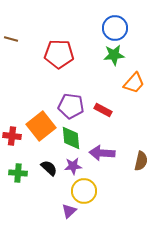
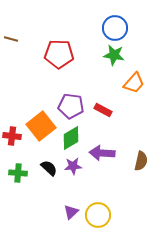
green star: rotated 15 degrees clockwise
green diamond: rotated 65 degrees clockwise
yellow circle: moved 14 px right, 24 px down
purple triangle: moved 2 px right, 1 px down
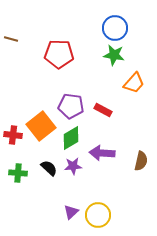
red cross: moved 1 px right, 1 px up
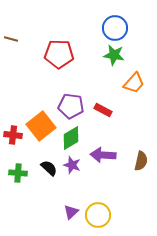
purple arrow: moved 1 px right, 2 px down
purple star: moved 1 px left, 1 px up; rotated 24 degrees clockwise
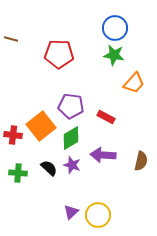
red rectangle: moved 3 px right, 7 px down
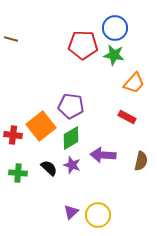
red pentagon: moved 24 px right, 9 px up
red rectangle: moved 21 px right
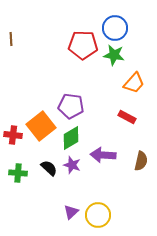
brown line: rotated 72 degrees clockwise
